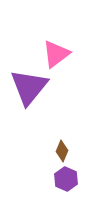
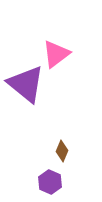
purple triangle: moved 3 px left, 3 px up; rotated 30 degrees counterclockwise
purple hexagon: moved 16 px left, 3 px down
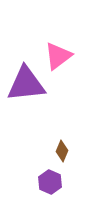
pink triangle: moved 2 px right, 2 px down
purple triangle: rotated 45 degrees counterclockwise
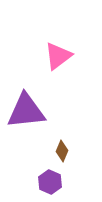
purple triangle: moved 27 px down
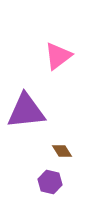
brown diamond: rotated 55 degrees counterclockwise
purple hexagon: rotated 10 degrees counterclockwise
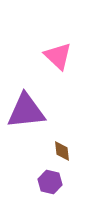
pink triangle: rotated 40 degrees counterclockwise
brown diamond: rotated 25 degrees clockwise
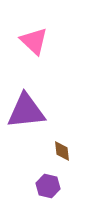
pink triangle: moved 24 px left, 15 px up
purple hexagon: moved 2 px left, 4 px down
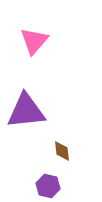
pink triangle: rotated 28 degrees clockwise
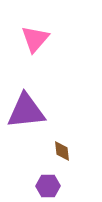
pink triangle: moved 1 px right, 2 px up
purple hexagon: rotated 15 degrees counterclockwise
